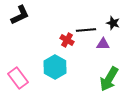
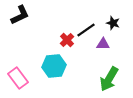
black line: rotated 30 degrees counterclockwise
red cross: rotated 16 degrees clockwise
cyan hexagon: moved 1 px left, 1 px up; rotated 25 degrees clockwise
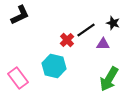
cyan hexagon: rotated 20 degrees clockwise
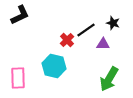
pink rectangle: rotated 35 degrees clockwise
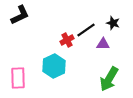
red cross: rotated 16 degrees clockwise
cyan hexagon: rotated 20 degrees clockwise
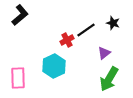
black L-shape: rotated 15 degrees counterclockwise
purple triangle: moved 1 px right, 9 px down; rotated 40 degrees counterclockwise
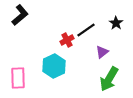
black star: moved 3 px right; rotated 16 degrees clockwise
purple triangle: moved 2 px left, 1 px up
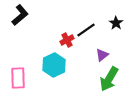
purple triangle: moved 3 px down
cyan hexagon: moved 1 px up
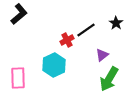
black L-shape: moved 1 px left, 1 px up
